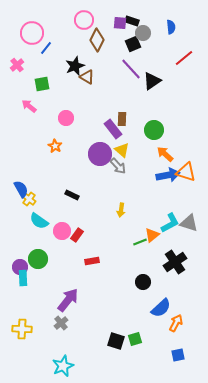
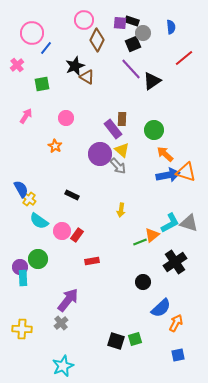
pink arrow at (29, 106): moved 3 px left, 10 px down; rotated 84 degrees clockwise
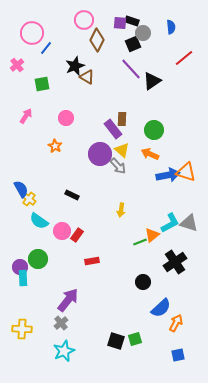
orange arrow at (165, 154): moved 15 px left; rotated 18 degrees counterclockwise
cyan star at (63, 366): moved 1 px right, 15 px up
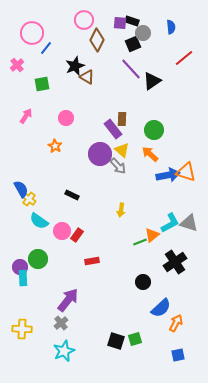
orange arrow at (150, 154): rotated 18 degrees clockwise
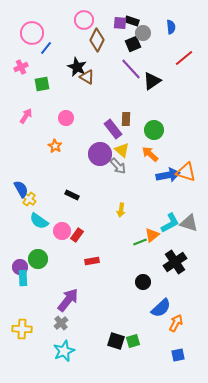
pink cross at (17, 65): moved 4 px right, 2 px down; rotated 16 degrees clockwise
black star at (75, 66): moved 2 px right, 1 px down; rotated 24 degrees counterclockwise
brown rectangle at (122, 119): moved 4 px right
green square at (135, 339): moved 2 px left, 2 px down
